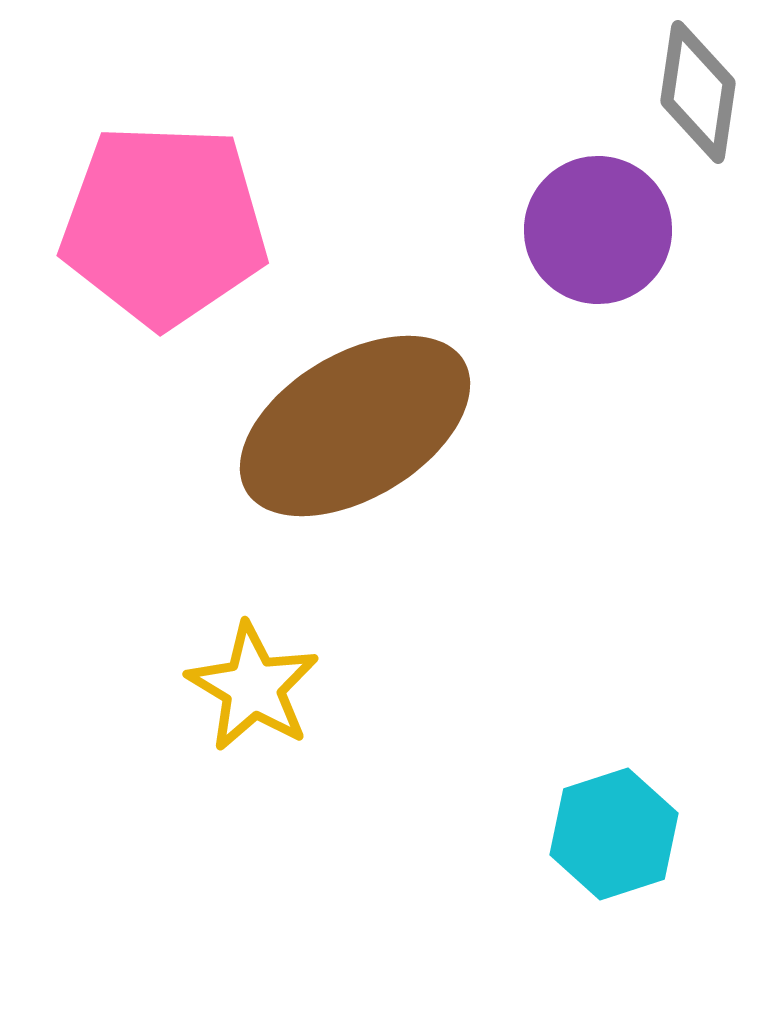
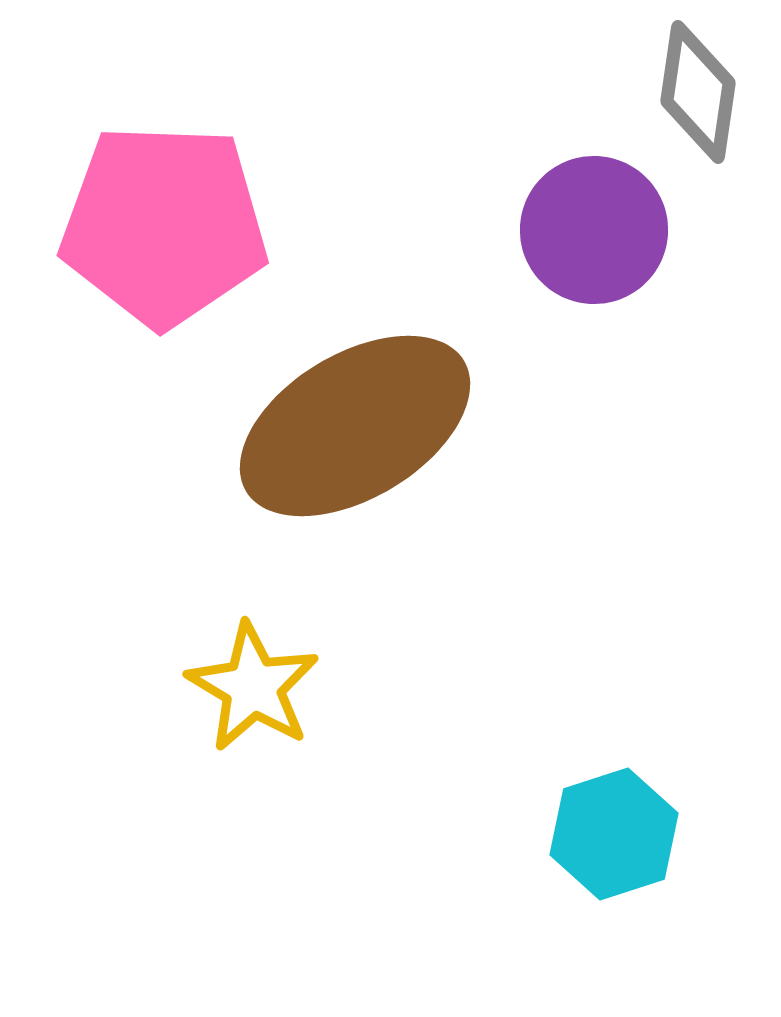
purple circle: moved 4 px left
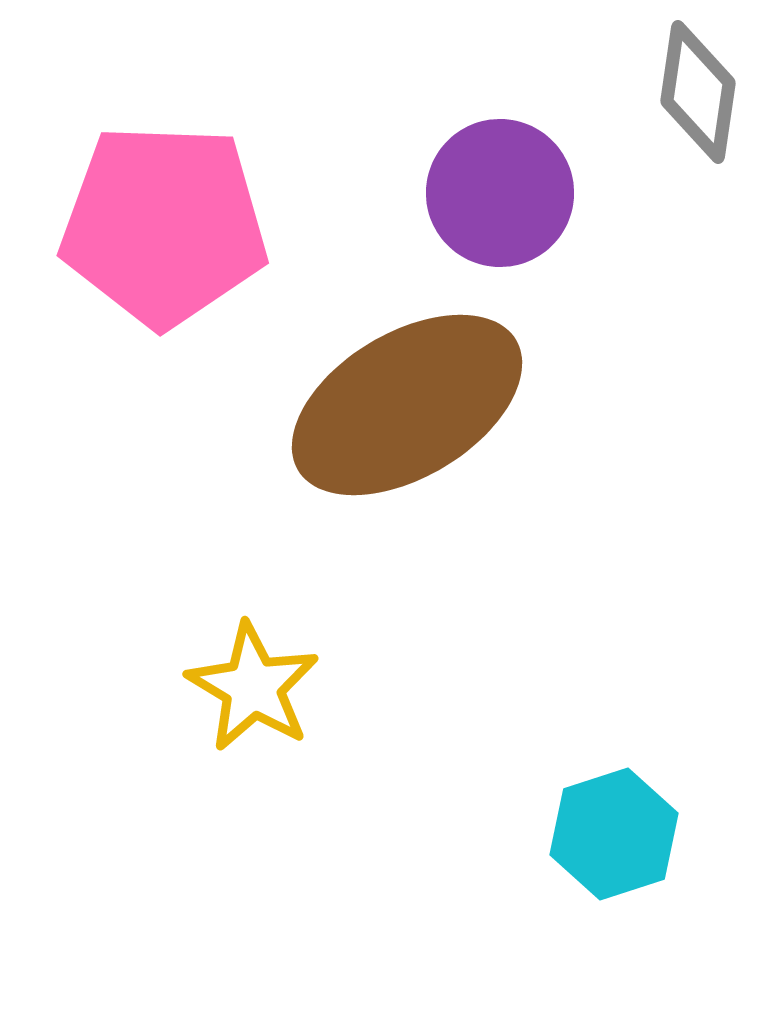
purple circle: moved 94 px left, 37 px up
brown ellipse: moved 52 px right, 21 px up
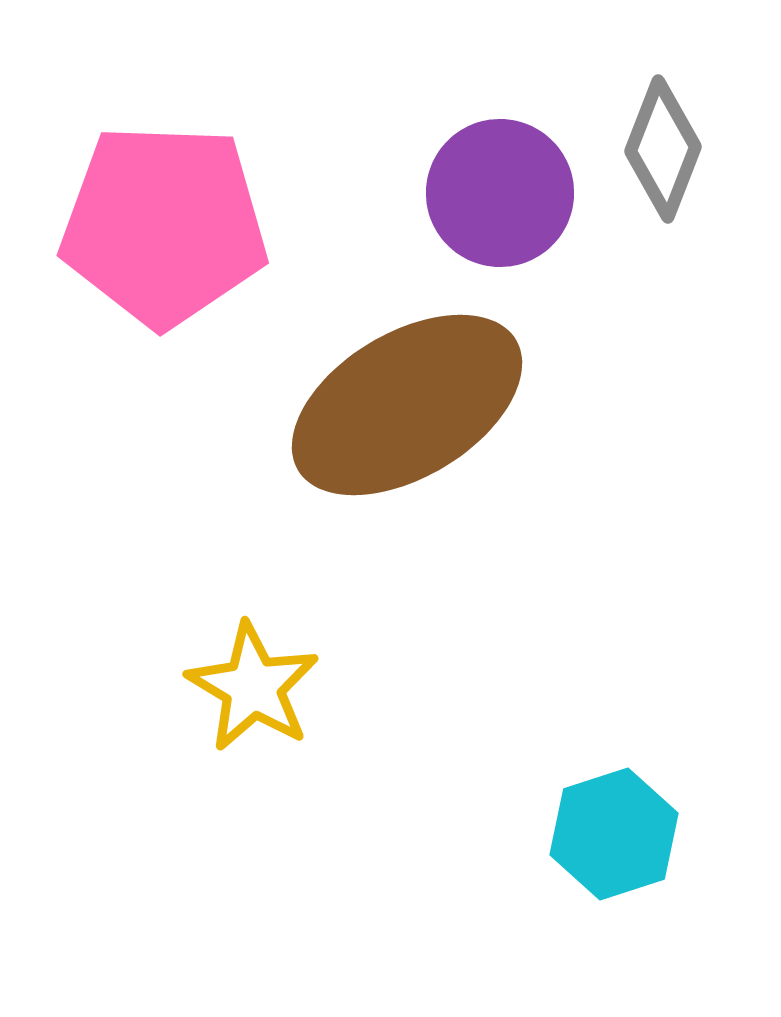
gray diamond: moved 35 px left, 57 px down; rotated 13 degrees clockwise
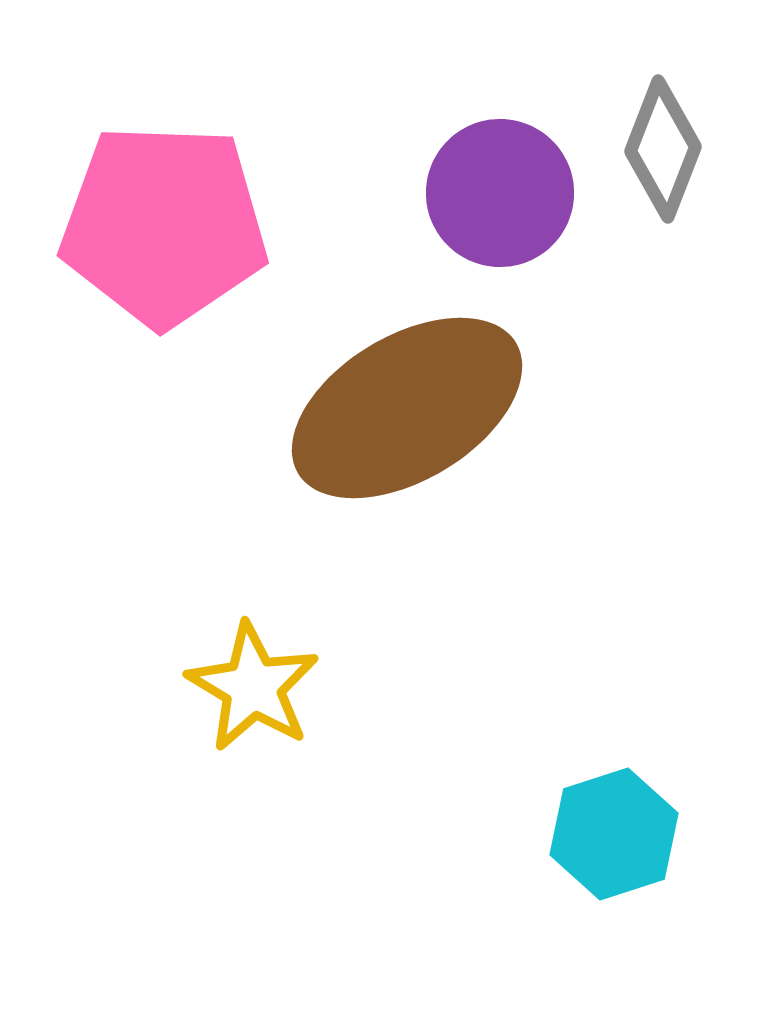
brown ellipse: moved 3 px down
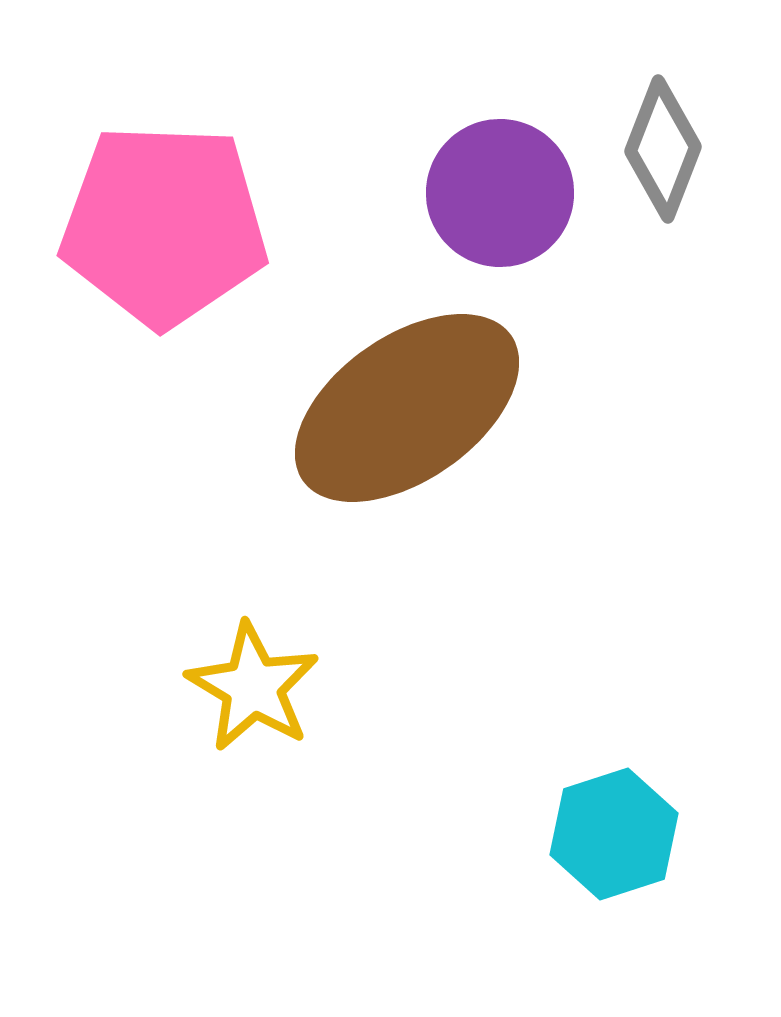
brown ellipse: rotated 4 degrees counterclockwise
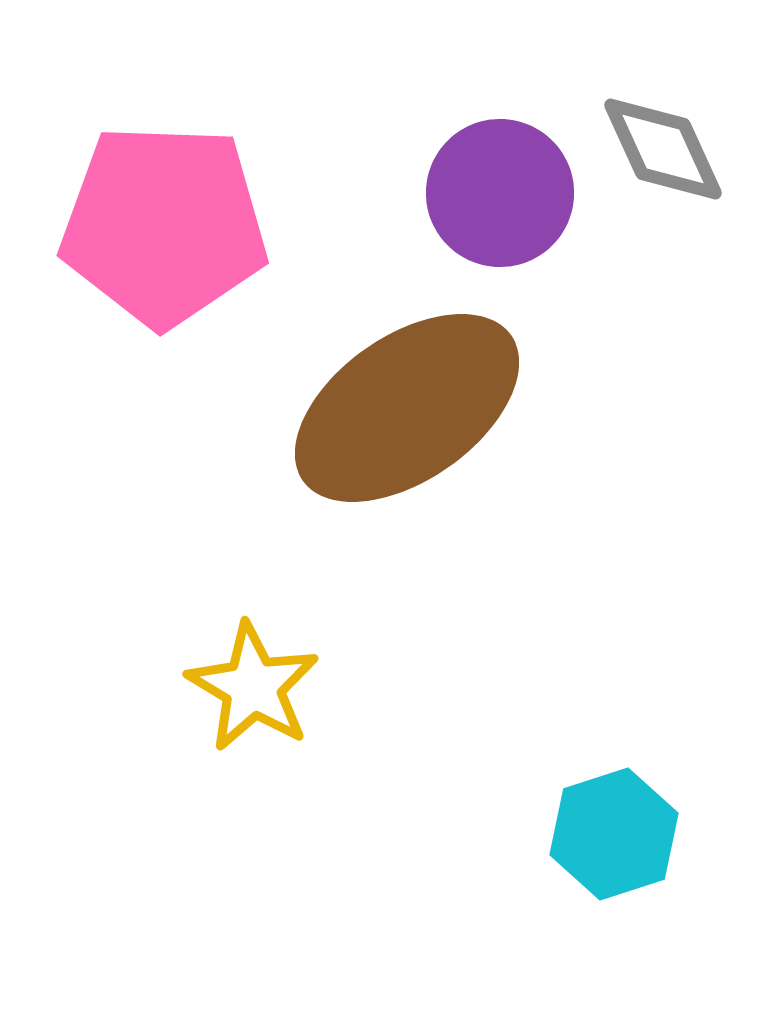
gray diamond: rotated 46 degrees counterclockwise
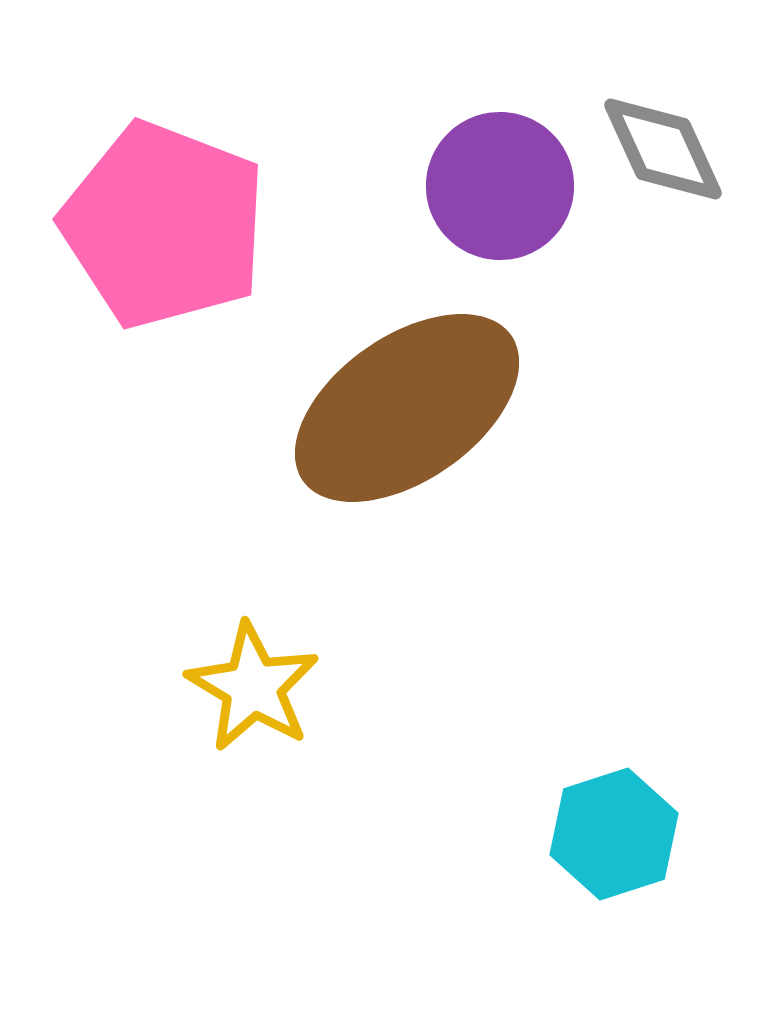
purple circle: moved 7 px up
pink pentagon: rotated 19 degrees clockwise
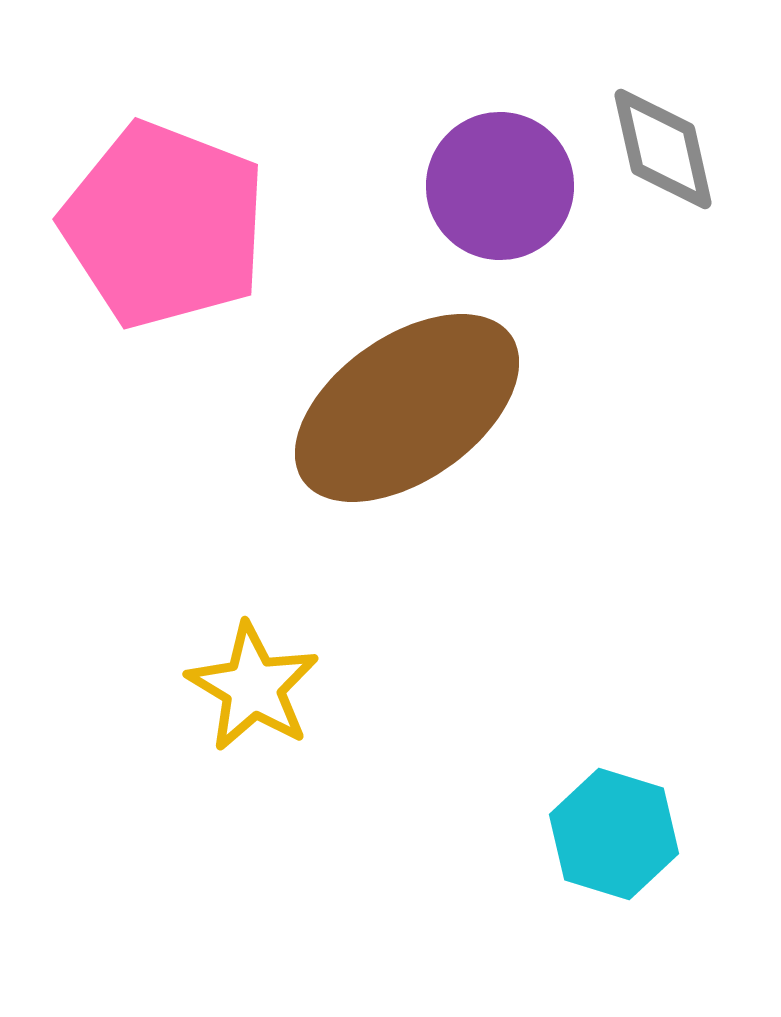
gray diamond: rotated 12 degrees clockwise
cyan hexagon: rotated 25 degrees counterclockwise
